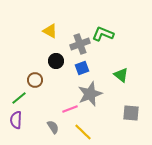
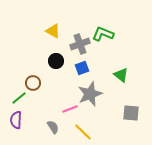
yellow triangle: moved 3 px right
brown circle: moved 2 px left, 3 px down
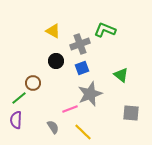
green L-shape: moved 2 px right, 4 px up
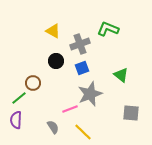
green L-shape: moved 3 px right, 1 px up
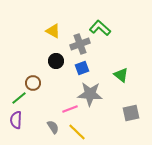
green L-shape: moved 8 px left, 1 px up; rotated 20 degrees clockwise
gray star: rotated 25 degrees clockwise
gray square: rotated 18 degrees counterclockwise
yellow line: moved 6 px left
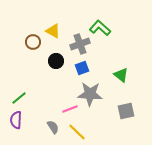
brown circle: moved 41 px up
gray square: moved 5 px left, 2 px up
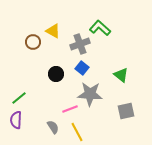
black circle: moved 13 px down
blue square: rotated 32 degrees counterclockwise
yellow line: rotated 18 degrees clockwise
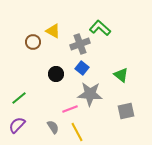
purple semicircle: moved 1 px right, 5 px down; rotated 42 degrees clockwise
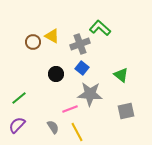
yellow triangle: moved 1 px left, 5 px down
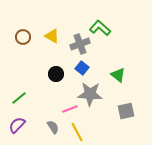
brown circle: moved 10 px left, 5 px up
green triangle: moved 3 px left
